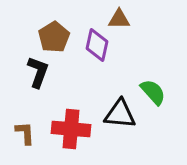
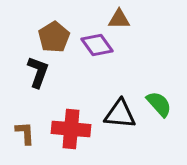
purple diamond: rotated 48 degrees counterclockwise
green semicircle: moved 6 px right, 12 px down
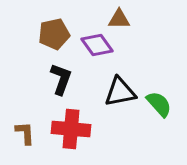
brown pentagon: moved 3 px up; rotated 20 degrees clockwise
black L-shape: moved 23 px right, 7 px down
black triangle: moved 22 px up; rotated 16 degrees counterclockwise
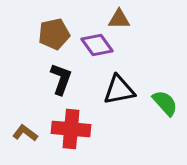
black triangle: moved 1 px left, 2 px up
green semicircle: moved 6 px right, 1 px up
brown L-shape: rotated 50 degrees counterclockwise
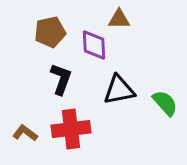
brown pentagon: moved 4 px left, 2 px up
purple diamond: moved 3 px left; rotated 32 degrees clockwise
red cross: rotated 12 degrees counterclockwise
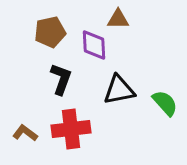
brown triangle: moved 1 px left
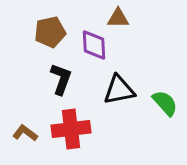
brown triangle: moved 1 px up
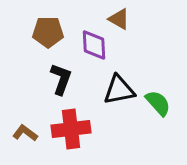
brown triangle: moved 1 px right, 1 px down; rotated 30 degrees clockwise
brown pentagon: moved 2 px left; rotated 12 degrees clockwise
green semicircle: moved 7 px left
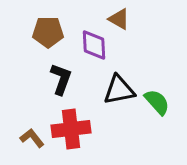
green semicircle: moved 1 px left, 1 px up
brown L-shape: moved 7 px right, 5 px down; rotated 15 degrees clockwise
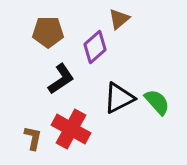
brown triangle: rotated 50 degrees clockwise
purple diamond: moved 1 px right, 2 px down; rotated 52 degrees clockwise
black L-shape: rotated 36 degrees clockwise
black triangle: moved 8 px down; rotated 16 degrees counterclockwise
red cross: rotated 36 degrees clockwise
brown L-shape: moved 1 px right; rotated 50 degrees clockwise
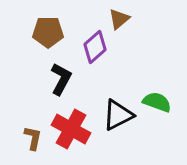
black L-shape: rotated 28 degrees counterclockwise
black triangle: moved 1 px left, 17 px down
green semicircle: rotated 28 degrees counterclockwise
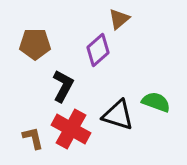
brown pentagon: moved 13 px left, 12 px down
purple diamond: moved 3 px right, 3 px down
black L-shape: moved 2 px right, 7 px down
green semicircle: moved 1 px left
black triangle: rotated 44 degrees clockwise
brown L-shape: rotated 25 degrees counterclockwise
